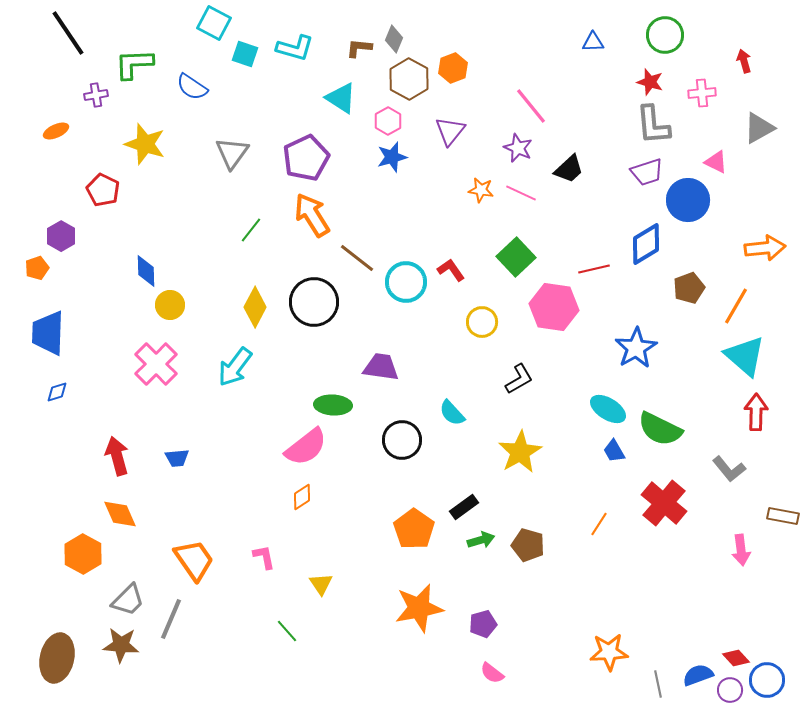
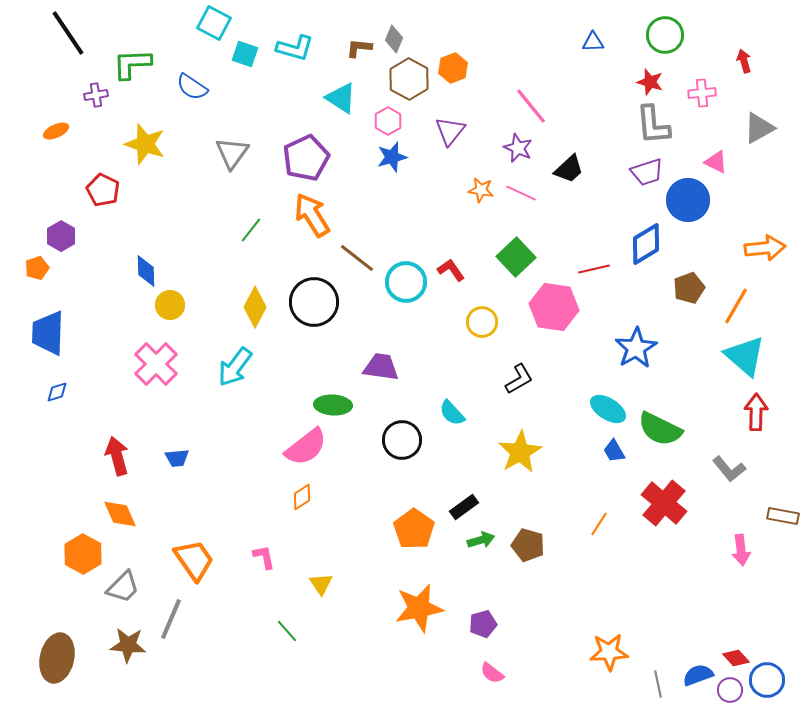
green L-shape at (134, 64): moved 2 px left
gray trapezoid at (128, 600): moved 5 px left, 13 px up
brown star at (121, 645): moved 7 px right
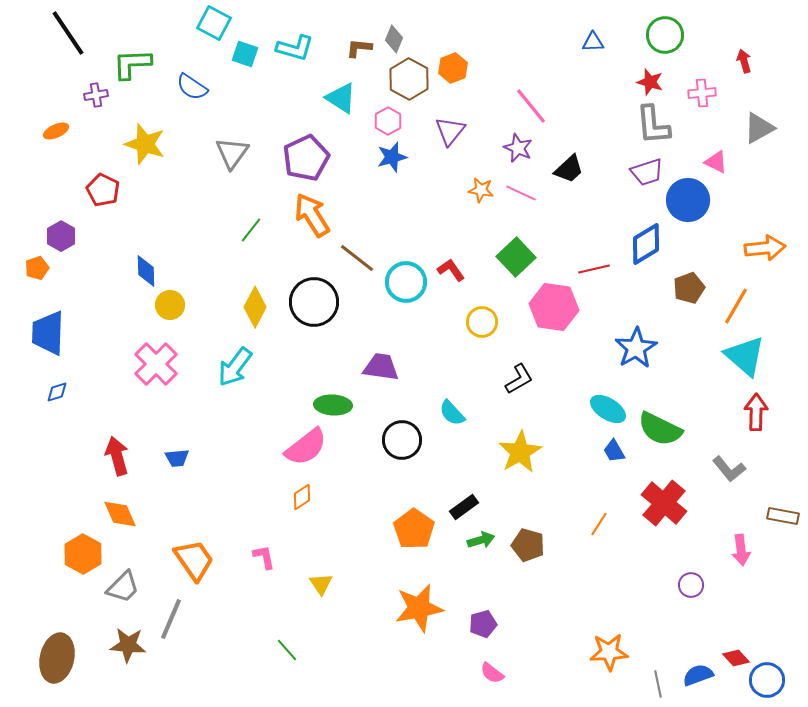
green line at (287, 631): moved 19 px down
purple circle at (730, 690): moved 39 px left, 105 px up
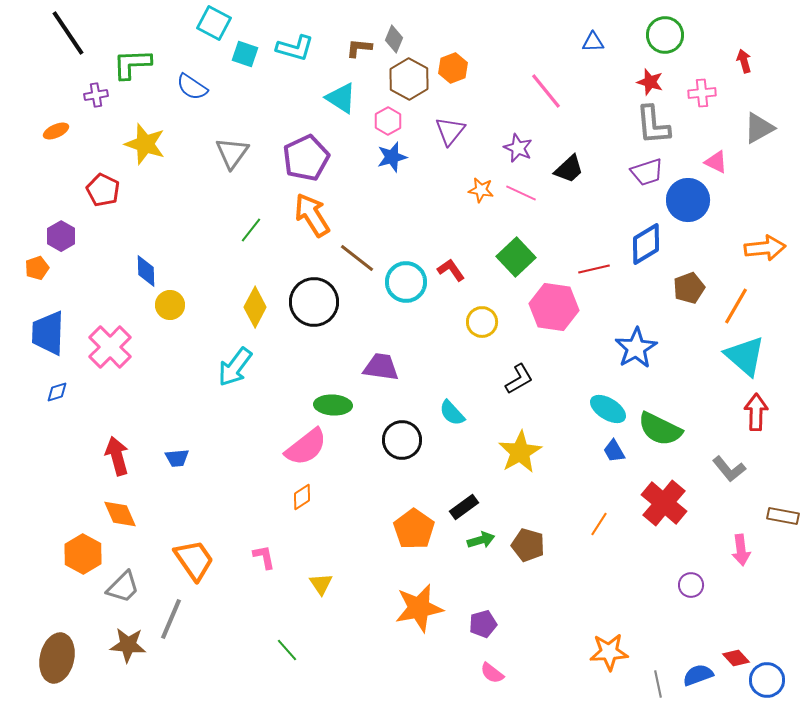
pink line at (531, 106): moved 15 px right, 15 px up
pink cross at (156, 364): moved 46 px left, 17 px up
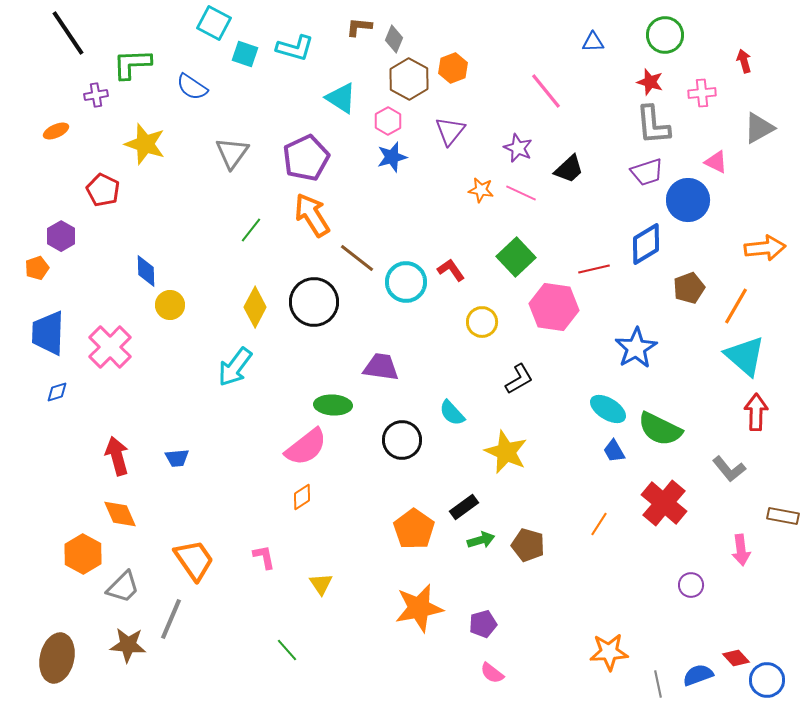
brown L-shape at (359, 48): moved 21 px up
yellow star at (520, 452): moved 14 px left; rotated 18 degrees counterclockwise
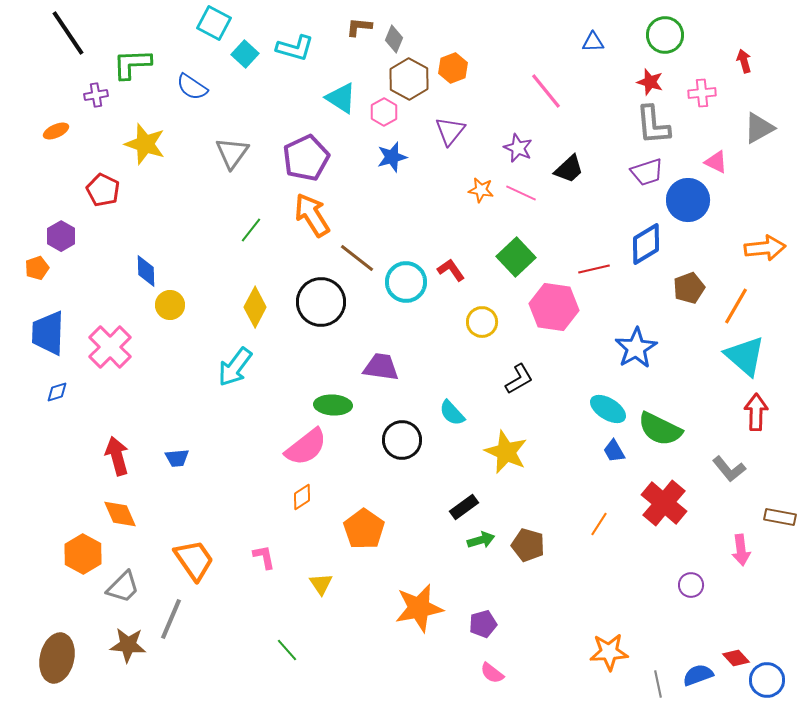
cyan square at (245, 54): rotated 24 degrees clockwise
pink hexagon at (388, 121): moved 4 px left, 9 px up
black circle at (314, 302): moved 7 px right
brown rectangle at (783, 516): moved 3 px left, 1 px down
orange pentagon at (414, 529): moved 50 px left
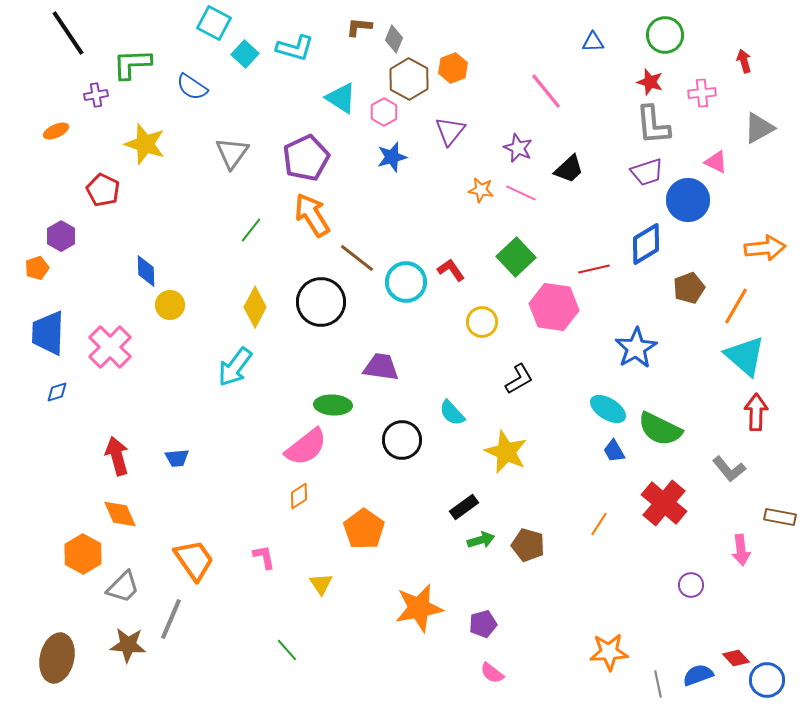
orange diamond at (302, 497): moved 3 px left, 1 px up
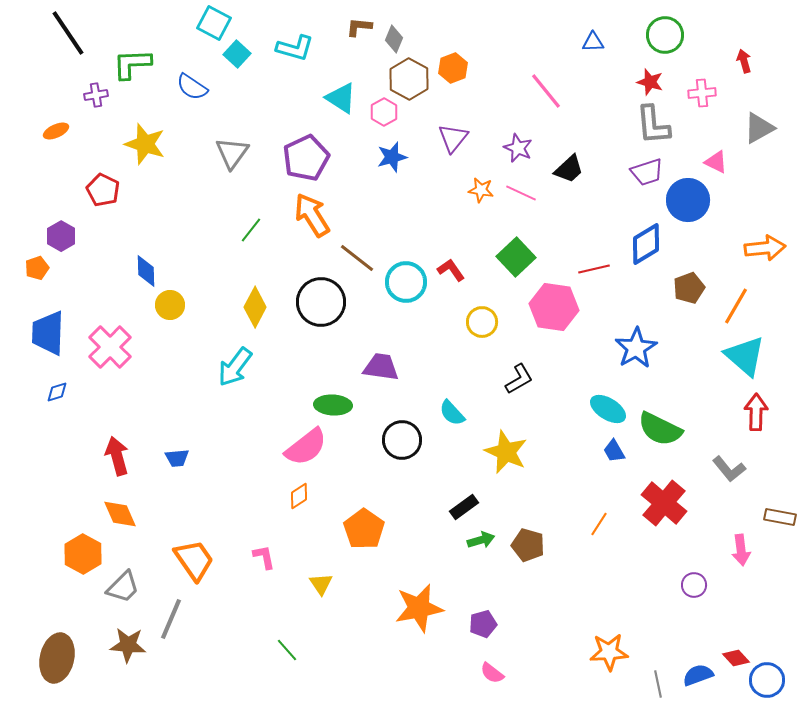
cyan square at (245, 54): moved 8 px left
purple triangle at (450, 131): moved 3 px right, 7 px down
purple circle at (691, 585): moved 3 px right
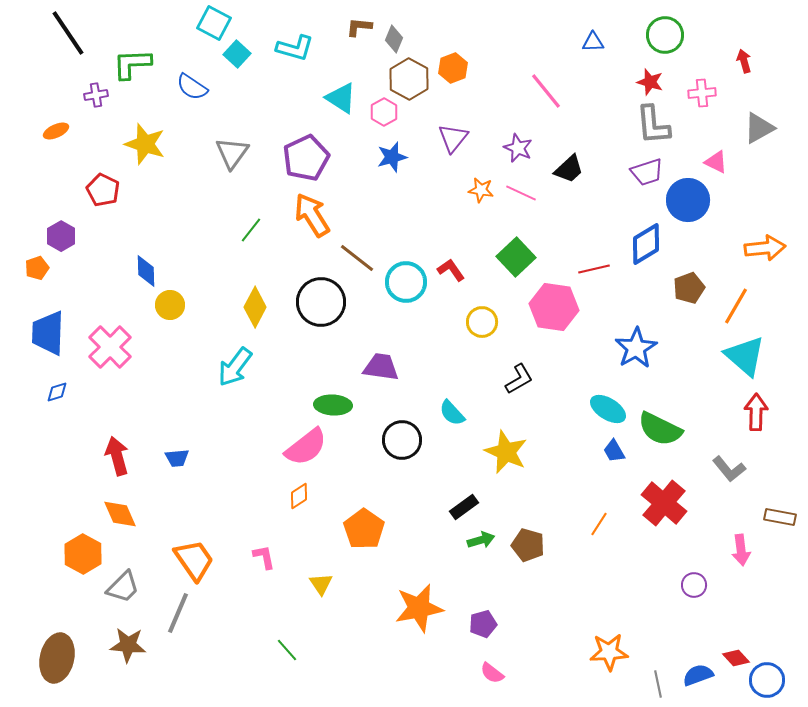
gray line at (171, 619): moved 7 px right, 6 px up
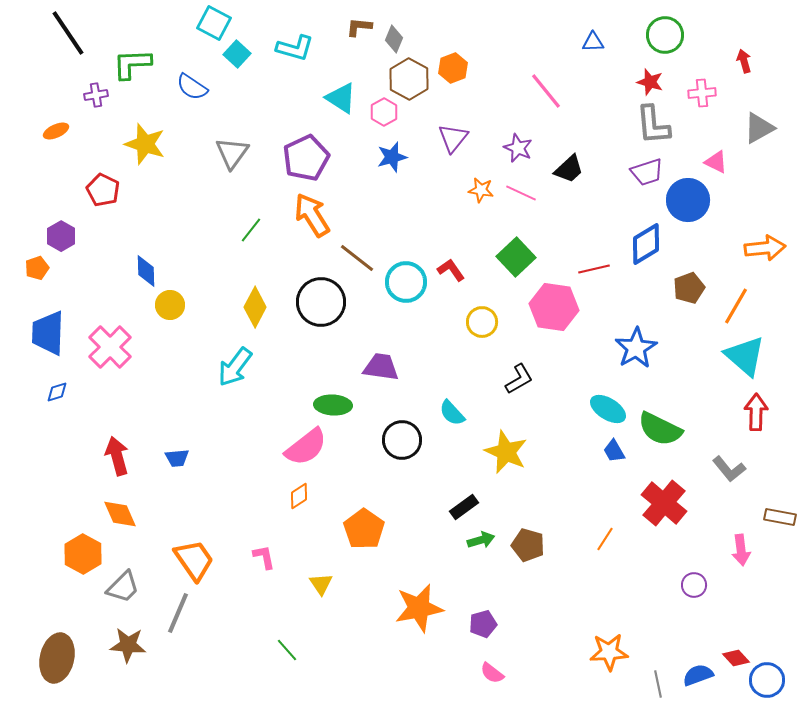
orange line at (599, 524): moved 6 px right, 15 px down
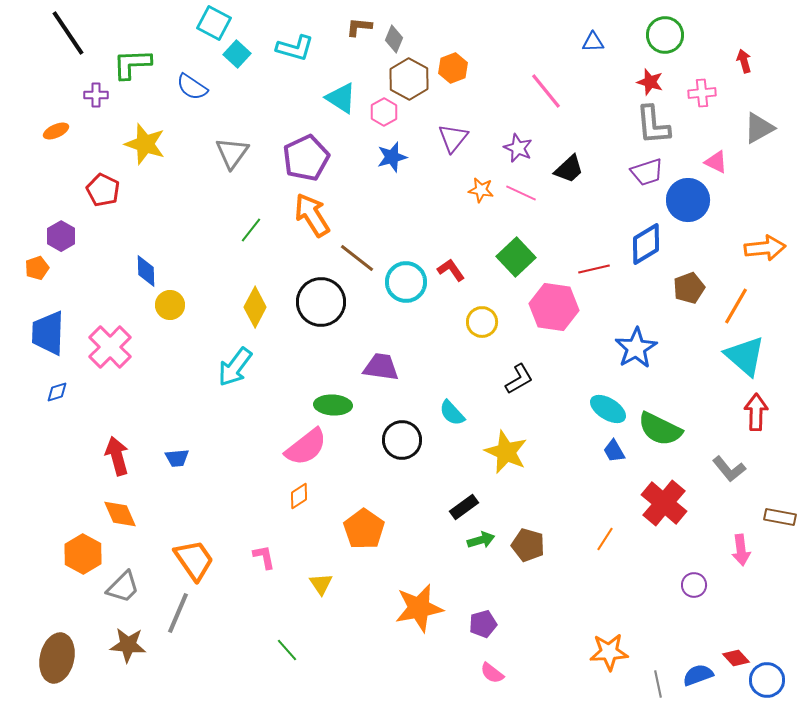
purple cross at (96, 95): rotated 10 degrees clockwise
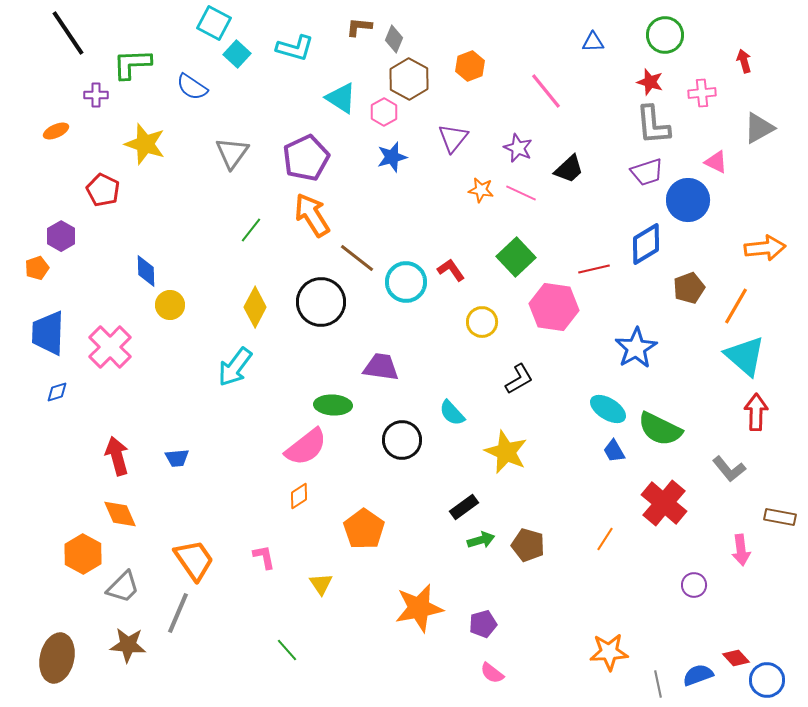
orange hexagon at (453, 68): moved 17 px right, 2 px up
